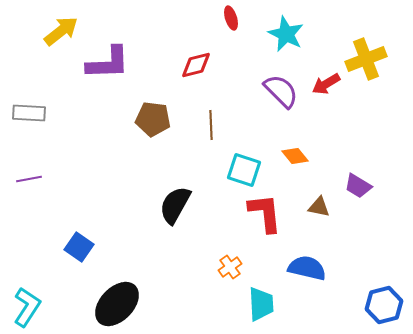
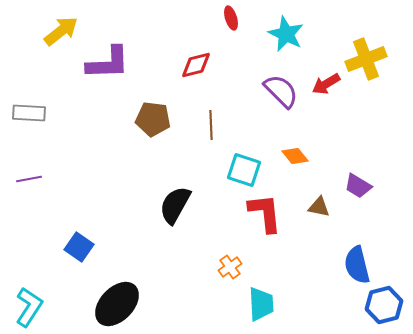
blue semicircle: moved 50 px right, 3 px up; rotated 117 degrees counterclockwise
cyan L-shape: moved 2 px right
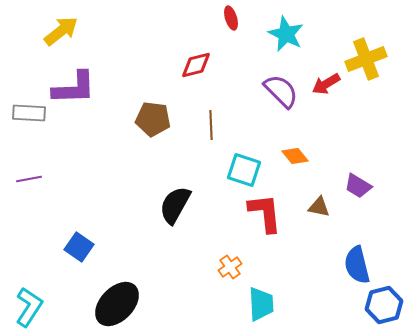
purple L-shape: moved 34 px left, 25 px down
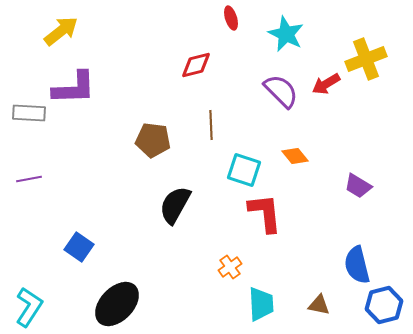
brown pentagon: moved 21 px down
brown triangle: moved 98 px down
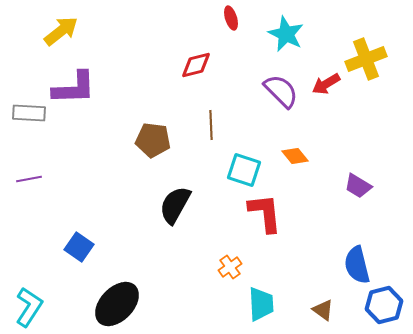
brown triangle: moved 4 px right, 5 px down; rotated 25 degrees clockwise
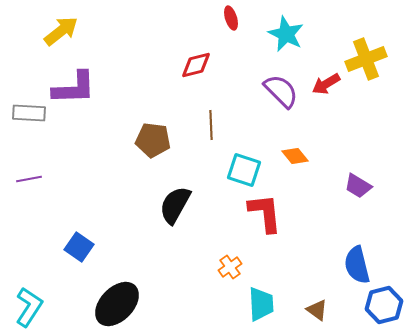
brown triangle: moved 6 px left
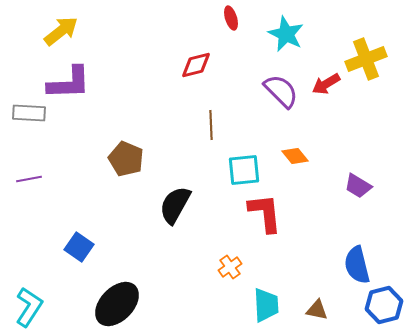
purple L-shape: moved 5 px left, 5 px up
brown pentagon: moved 27 px left, 19 px down; rotated 16 degrees clockwise
cyan square: rotated 24 degrees counterclockwise
cyan trapezoid: moved 5 px right, 1 px down
brown triangle: rotated 25 degrees counterclockwise
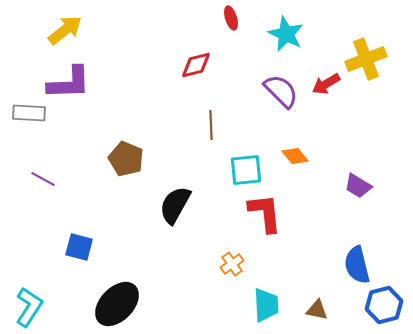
yellow arrow: moved 4 px right, 1 px up
cyan square: moved 2 px right
purple line: moved 14 px right; rotated 40 degrees clockwise
blue square: rotated 20 degrees counterclockwise
orange cross: moved 2 px right, 3 px up
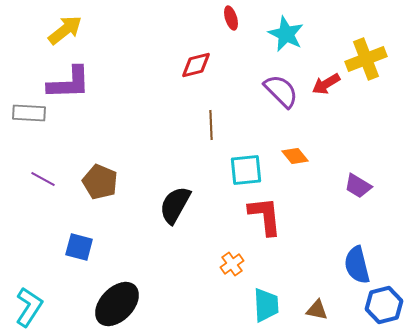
brown pentagon: moved 26 px left, 23 px down
red L-shape: moved 3 px down
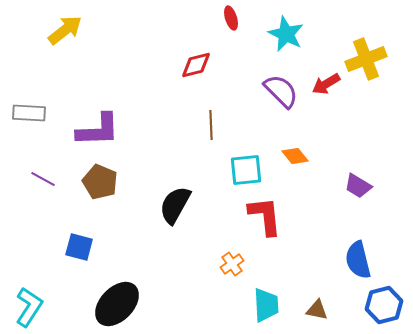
purple L-shape: moved 29 px right, 47 px down
blue semicircle: moved 1 px right, 5 px up
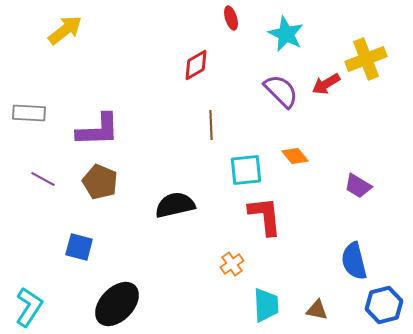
red diamond: rotated 16 degrees counterclockwise
black semicircle: rotated 48 degrees clockwise
blue semicircle: moved 4 px left, 1 px down
